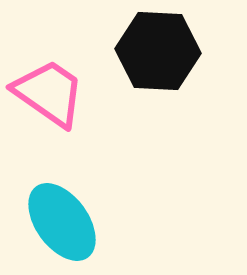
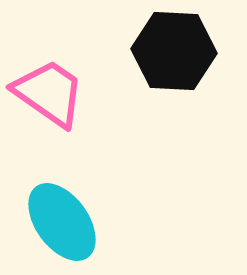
black hexagon: moved 16 px right
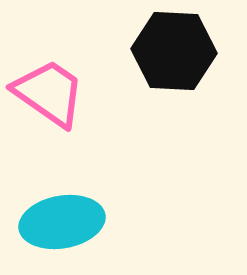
cyan ellipse: rotated 64 degrees counterclockwise
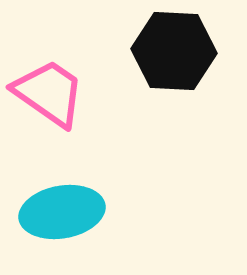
cyan ellipse: moved 10 px up
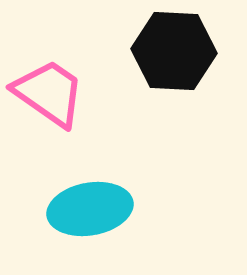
cyan ellipse: moved 28 px right, 3 px up
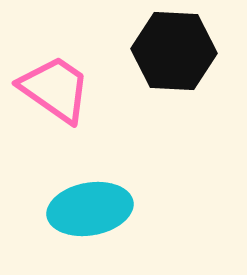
pink trapezoid: moved 6 px right, 4 px up
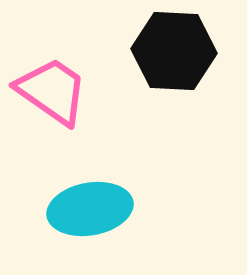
pink trapezoid: moved 3 px left, 2 px down
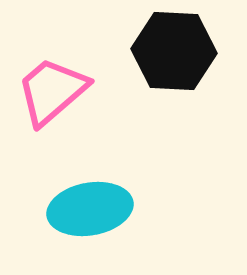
pink trapezoid: rotated 76 degrees counterclockwise
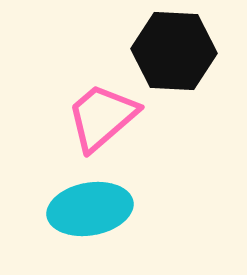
pink trapezoid: moved 50 px right, 26 px down
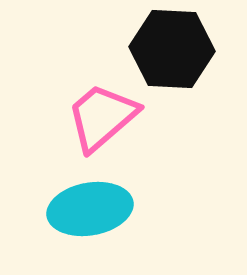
black hexagon: moved 2 px left, 2 px up
